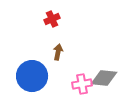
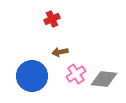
brown arrow: moved 2 px right; rotated 112 degrees counterclockwise
gray diamond: moved 1 px down
pink cross: moved 6 px left, 10 px up; rotated 24 degrees counterclockwise
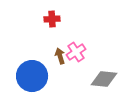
red cross: rotated 21 degrees clockwise
brown arrow: moved 4 px down; rotated 84 degrees clockwise
pink cross: moved 22 px up
